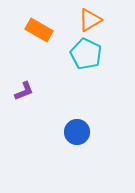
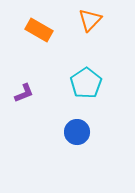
orange triangle: rotated 15 degrees counterclockwise
cyan pentagon: moved 29 px down; rotated 12 degrees clockwise
purple L-shape: moved 2 px down
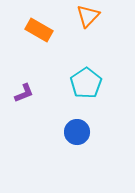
orange triangle: moved 2 px left, 4 px up
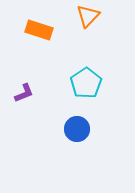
orange rectangle: rotated 12 degrees counterclockwise
blue circle: moved 3 px up
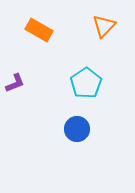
orange triangle: moved 16 px right, 10 px down
orange rectangle: rotated 12 degrees clockwise
purple L-shape: moved 9 px left, 10 px up
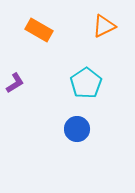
orange triangle: rotated 20 degrees clockwise
purple L-shape: rotated 10 degrees counterclockwise
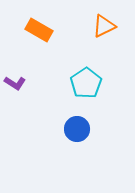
purple L-shape: rotated 65 degrees clockwise
